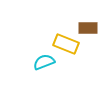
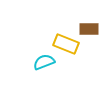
brown rectangle: moved 1 px right, 1 px down
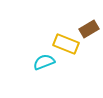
brown rectangle: rotated 30 degrees counterclockwise
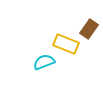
brown rectangle: rotated 24 degrees counterclockwise
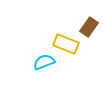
brown rectangle: moved 2 px up
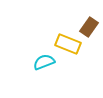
yellow rectangle: moved 2 px right
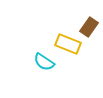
cyan semicircle: rotated 125 degrees counterclockwise
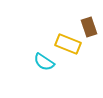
brown rectangle: rotated 54 degrees counterclockwise
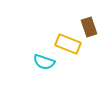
cyan semicircle: rotated 15 degrees counterclockwise
